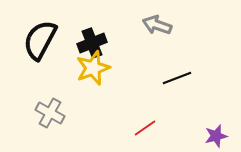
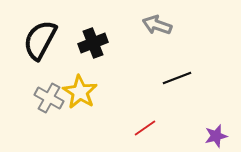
black cross: moved 1 px right
yellow star: moved 13 px left, 24 px down; rotated 20 degrees counterclockwise
gray cross: moved 1 px left, 15 px up
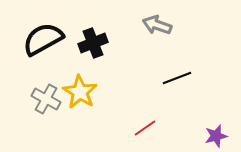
black semicircle: moved 3 px right, 1 px up; rotated 33 degrees clockwise
gray cross: moved 3 px left, 1 px down
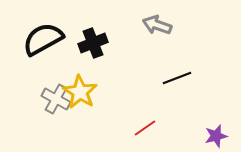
gray cross: moved 10 px right
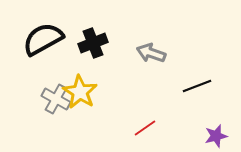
gray arrow: moved 6 px left, 28 px down
black line: moved 20 px right, 8 px down
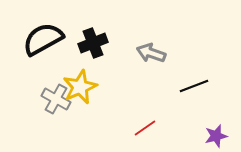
black line: moved 3 px left
yellow star: moved 5 px up; rotated 16 degrees clockwise
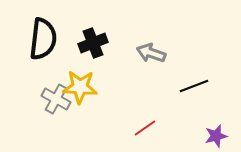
black semicircle: rotated 126 degrees clockwise
yellow star: rotated 28 degrees clockwise
